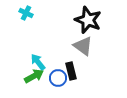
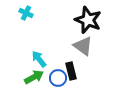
cyan arrow: moved 1 px right, 3 px up
green arrow: moved 1 px down
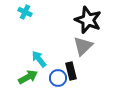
cyan cross: moved 1 px left, 1 px up
gray triangle: rotated 40 degrees clockwise
green arrow: moved 6 px left
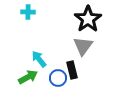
cyan cross: moved 3 px right; rotated 24 degrees counterclockwise
black star: moved 1 px up; rotated 16 degrees clockwise
gray triangle: rotated 10 degrees counterclockwise
black rectangle: moved 1 px right, 1 px up
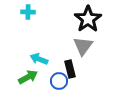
cyan arrow: rotated 30 degrees counterclockwise
black rectangle: moved 2 px left, 1 px up
blue circle: moved 1 px right, 3 px down
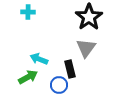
black star: moved 1 px right, 2 px up
gray triangle: moved 3 px right, 2 px down
blue circle: moved 4 px down
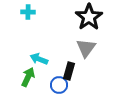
black rectangle: moved 1 px left, 2 px down; rotated 30 degrees clockwise
green arrow: rotated 36 degrees counterclockwise
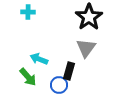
green arrow: rotated 114 degrees clockwise
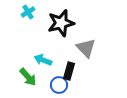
cyan cross: rotated 32 degrees counterclockwise
black star: moved 28 px left, 6 px down; rotated 20 degrees clockwise
gray triangle: rotated 20 degrees counterclockwise
cyan arrow: moved 4 px right, 1 px down
